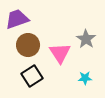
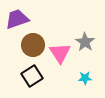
gray star: moved 1 px left, 3 px down
brown circle: moved 5 px right
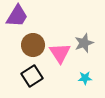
purple trapezoid: moved 3 px up; rotated 140 degrees clockwise
gray star: moved 1 px left, 1 px down; rotated 18 degrees clockwise
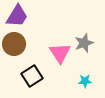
brown circle: moved 19 px left, 1 px up
cyan star: moved 3 px down
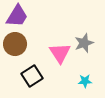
brown circle: moved 1 px right
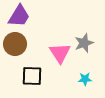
purple trapezoid: moved 2 px right
black square: rotated 35 degrees clockwise
cyan star: moved 2 px up
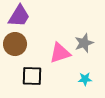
pink triangle: rotated 45 degrees clockwise
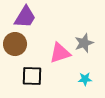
purple trapezoid: moved 6 px right, 1 px down
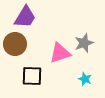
cyan star: rotated 24 degrees clockwise
